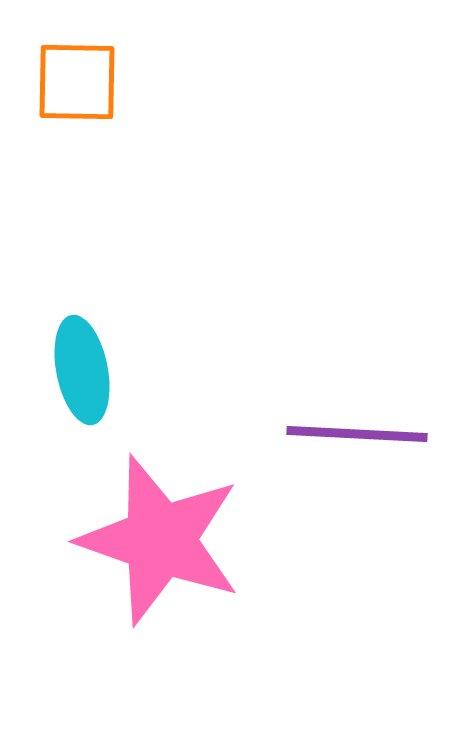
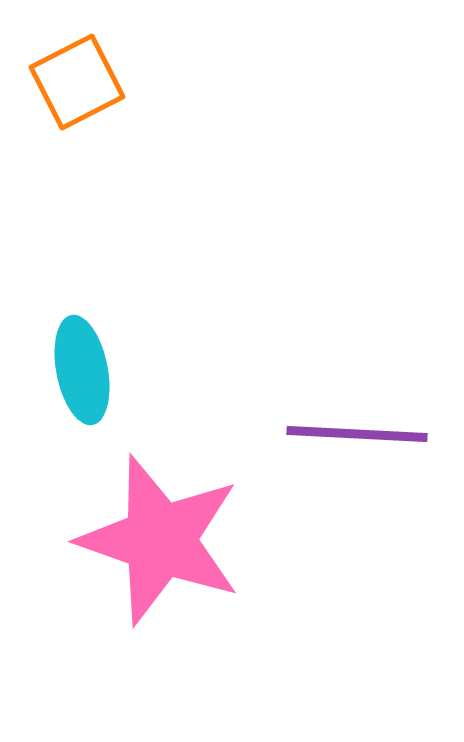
orange square: rotated 28 degrees counterclockwise
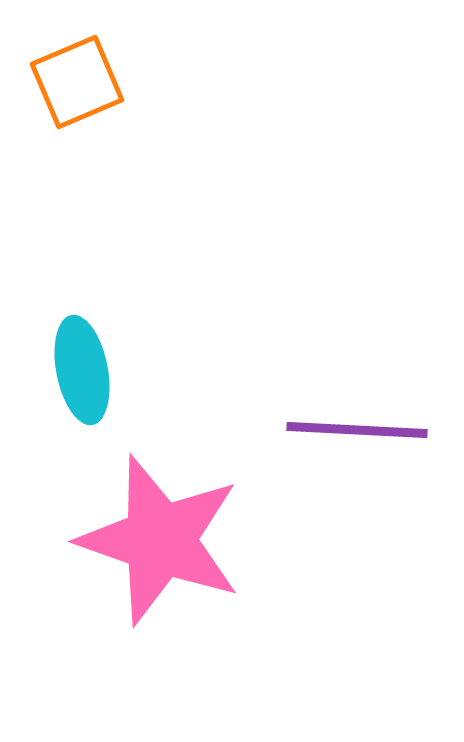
orange square: rotated 4 degrees clockwise
purple line: moved 4 px up
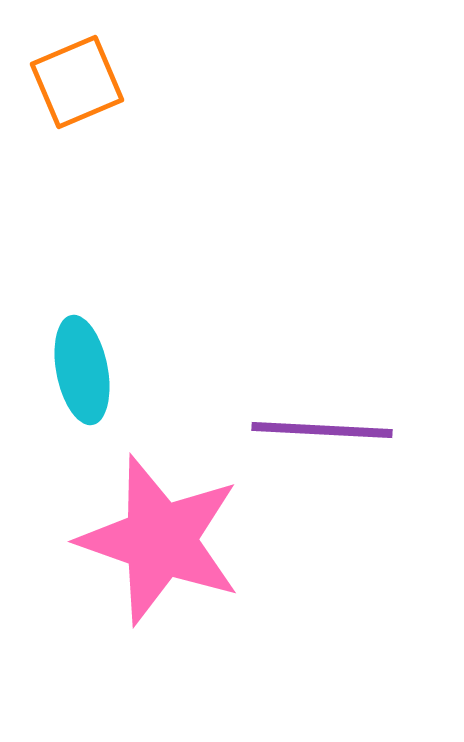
purple line: moved 35 px left
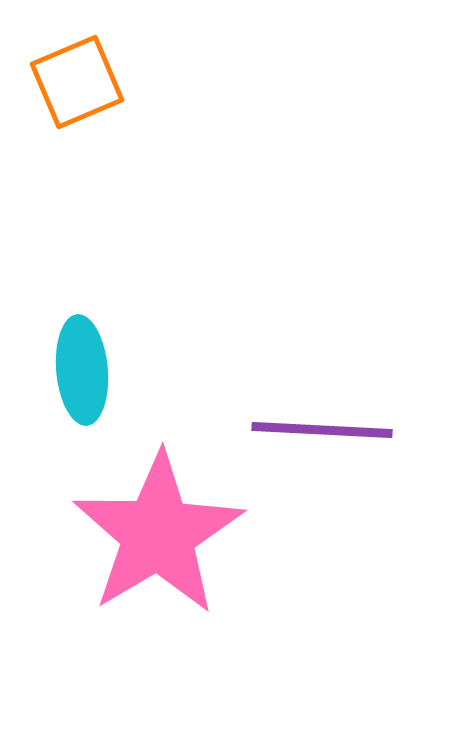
cyan ellipse: rotated 6 degrees clockwise
pink star: moved 2 px left, 6 px up; rotated 22 degrees clockwise
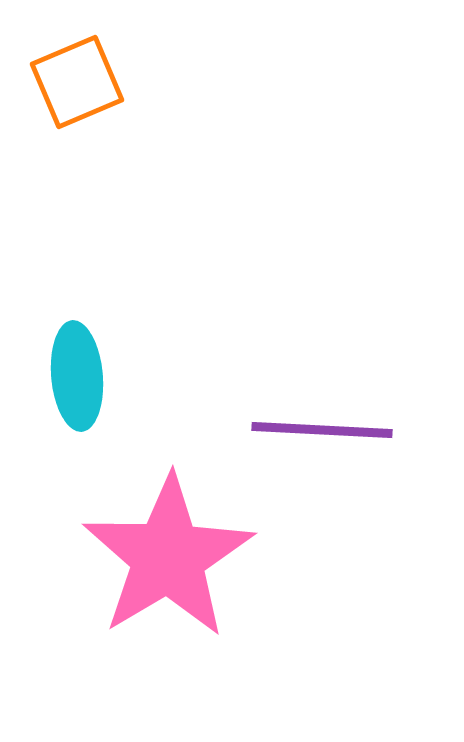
cyan ellipse: moved 5 px left, 6 px down
pink star: moved 10 px right, 23 px down
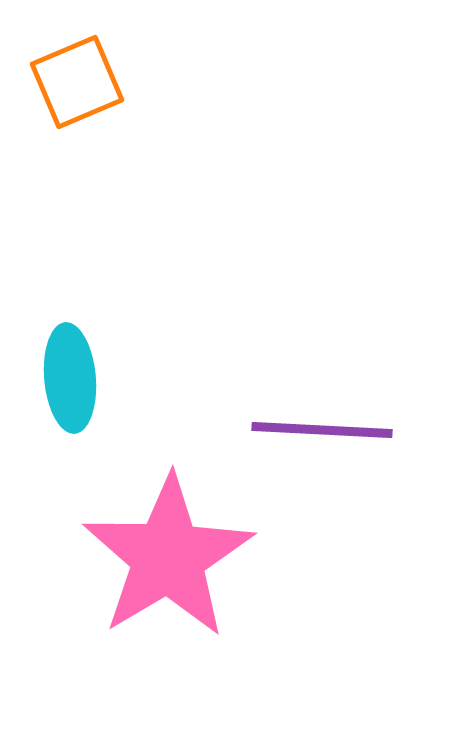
cyan ellipse: moved 7 px left, 2 px down
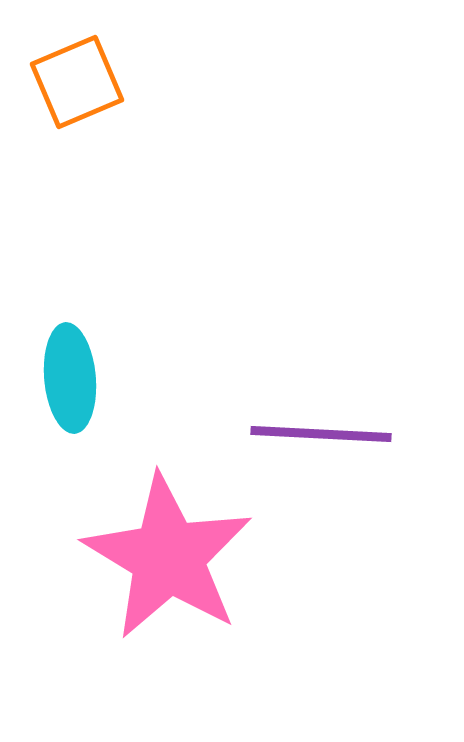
purple line: moved 1 px left, 4 px down
pink star: rotated 10 degrees counterclockwise
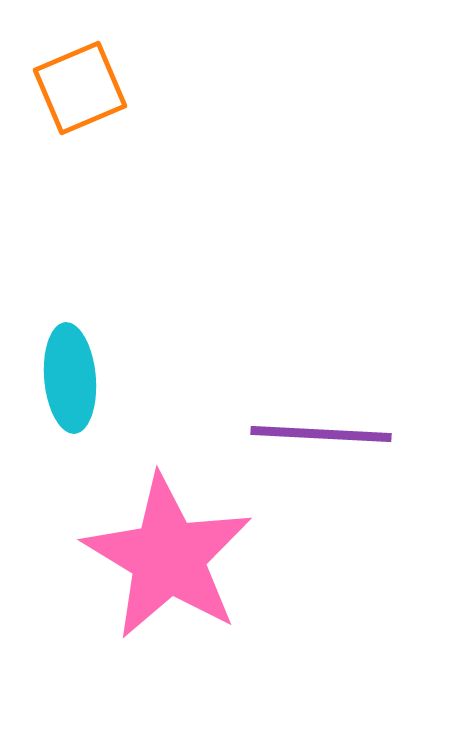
orange square: moved 3 px right, 6 px down
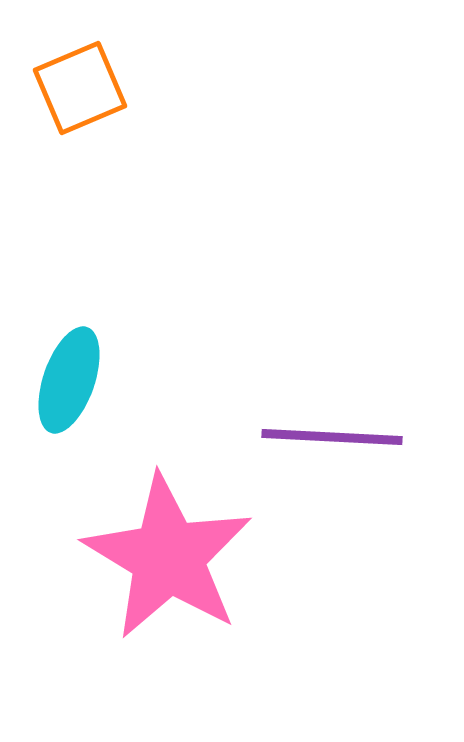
cyan ellipse: moved 1 px left, 2 px down; rotated 24 degrees clockwise
purple line: moved 11 px right, 3 px down
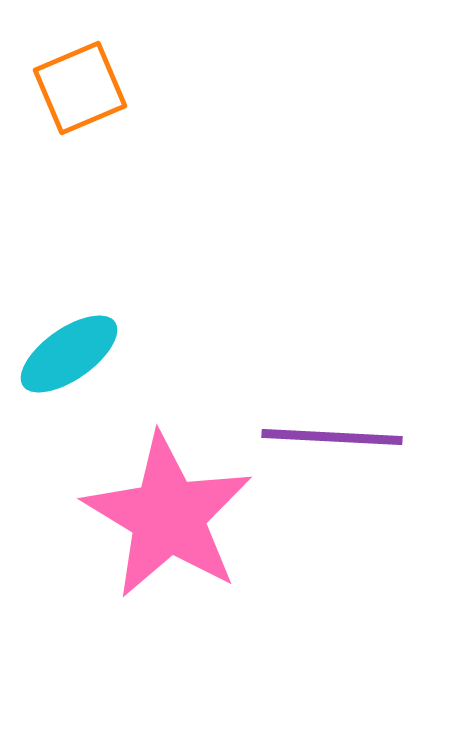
cyan ellipse: moved 26 px up; rotated 36 degrees clockwise
pink star: moved 41 px up
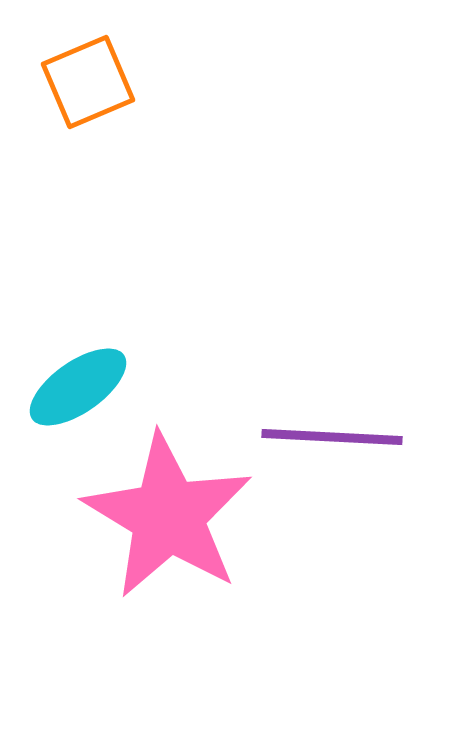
orange square: moved 8 px right, 6 px up
cyan ellipse: moved 9 px right, 33 px down
